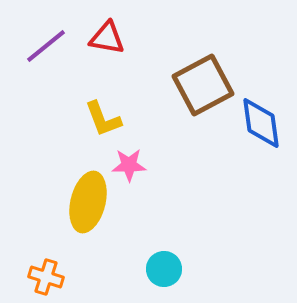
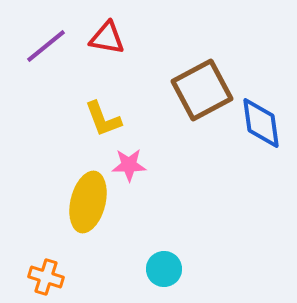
brown square: moved 1 px left, 5 px down
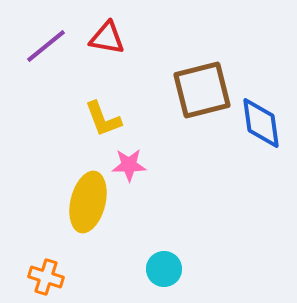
brown square: rotated 14 degrees clockwise
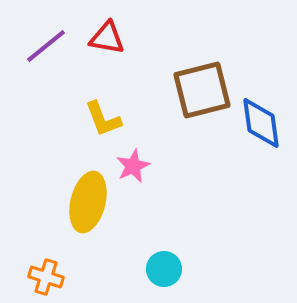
pink star: moved 4 px right, 1 px down; rotated 24 degrees counterclockwise
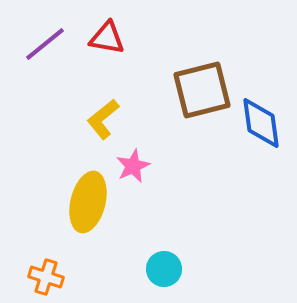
purple line: moved 1 px left, 2 px up
yellow L-shape: rotated 72 degrees clockwise
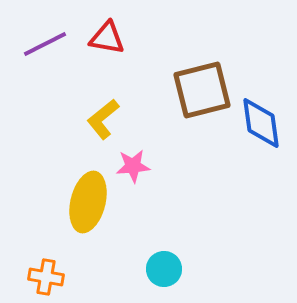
purple line: rotated 12 degrees clockwise
pink star: rotated 20 degrees clockwise
orange cross: rotated 8 degrees counterclockwise
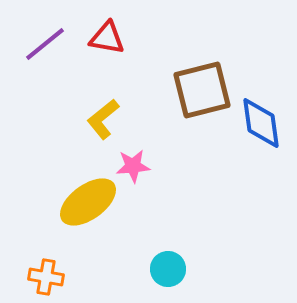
purple line: rotated 12 degrees counterclockwise
yellow ellipse: rotated 40 degrees clockwise
cyan circle: moved 4 px right
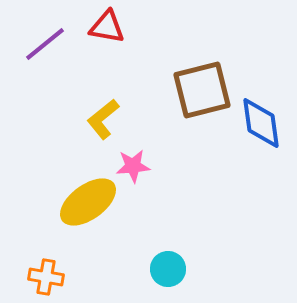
red triangle: moved 11 px up
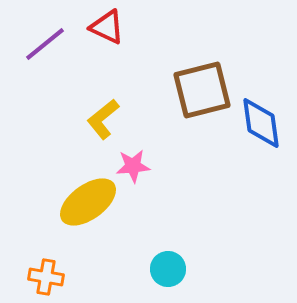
red triangle: rotated 15 degrees clockwise
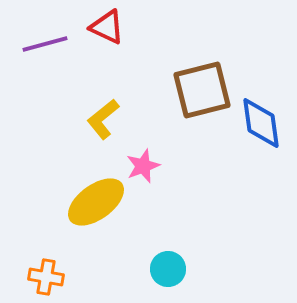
purple line: rotated 24 degrees clockwise
pink star: moved 10 px right; rotated 16 degrees counterclockwise
yellow ellipse: moved 8 px right
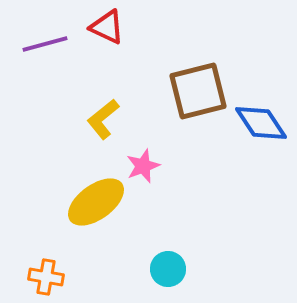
brown square: moved 4 px left, 1 px down
blue diamond: rotated 26 degrees counterclockwise
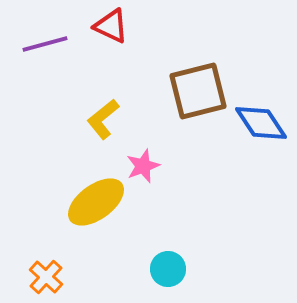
red triangle: moved 4 px right, 1 px up
orange cross: rotated 32 degrees clockwise
